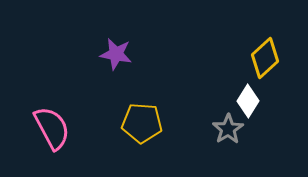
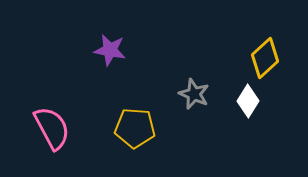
purple star: moved 6 px left, 4 px up
yellow pentagon: moved 7 px left, 5 px down
gray star: moved 34 px left, 35 px up; rotated 16 degrees counterclockwise
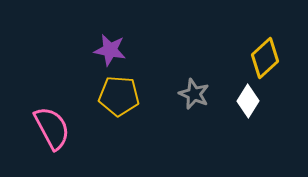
yellow pentagon: moved 16 px left, 32 px up
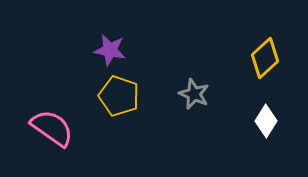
yellow pentagon: rotated 15 degrees clockwise
white diamond: moved 18 px right, 20 px down
pink semicircle: rotated 27 degrees counterclockwise
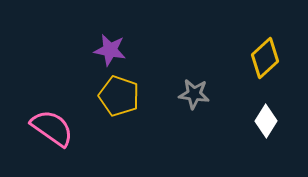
gray star: rotated 16 degrees counterclockwise
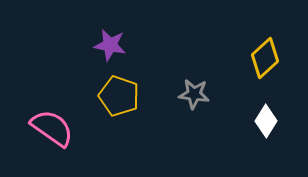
purple star: moved 5 px up
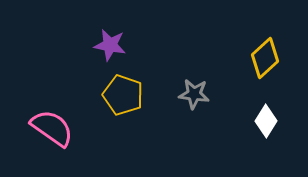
yellow pentagon: moved 4 px right, 1 px up
